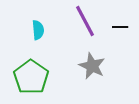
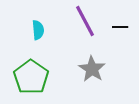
gray star: moved 3 px down; rotated 8 degrees clockwise
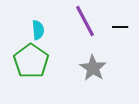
gray star: moved 1 px right, 1 px up
green pentagon: moved 16 px up
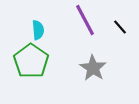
purple line: moved 1 px up
black line: rotated 49 degrees clockwise
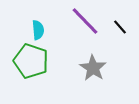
purple line: moved 1 px down; rotated 16 degrees counterclockwise
green pentagon: rotated 16 degrees counterclockwise
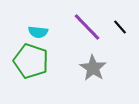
purple line: moved 2 px right, 6 px down
cyan semicircle: moved 2 px down; rotated 102 degrees clockwise
